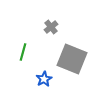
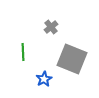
green line: rotated 18 degrees counterclockwise
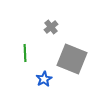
green line: moved 2 px right, 1 px down
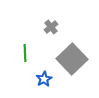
gray square: rotated 24 degrees clockwise
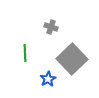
gray cross: rotated 32 degrees counterclockwise
blue star: moved 4 px right
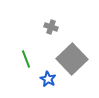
green line: moved 1 px right, 6 px down; rotated 18 degrees counterclockwise
blue star: rotated 14 degrees counterclockwise
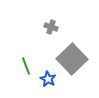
green line: moved 7 px down
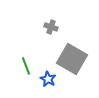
gray square: rotated 16 degrees counterclockwise
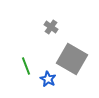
gray cross: rotated 16 degrees clockwise
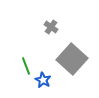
gray square: rotated 12 degrees clockwise
blue star: moved 5 px left, 1 px down
